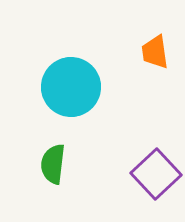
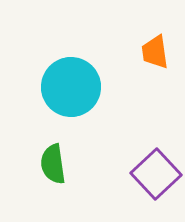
green semicircle: rotated 15 degrees counterclockwise
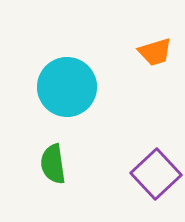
orange trapezoid: rotated 99 degrees counterclockwise
cyan circle: moved 4 px left
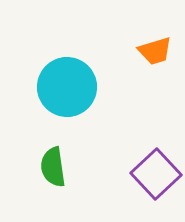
orange trapezoid: moved 1 px up
green semicircle: moved 3 px down
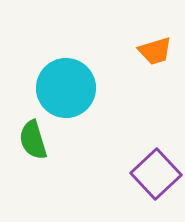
cyan circle: moved 1 px left, 1 px down
green semicircle: moved 20 px left, 27 px up; rotated 9 degrees counterclockwise
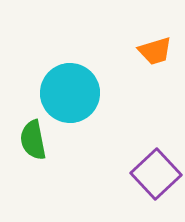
cyan circle: moved 4 px right, 5 px down
green semicircle: rotated 6 degrees clockwise
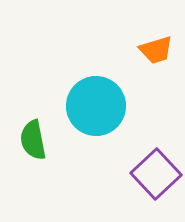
orange trapezoid: moved 1 px right, 1 px up
cyan circle: moved 26 px right, 13 px down
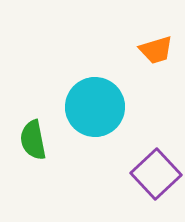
cyan circle: moved 1 px left, 1 px down
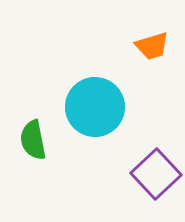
orange trapezoid: moved 4 px left, 4 px up
